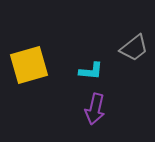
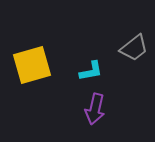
yellow square: moved 3 px right
cyan L-shape: rotated 15 degrees counterclockwise
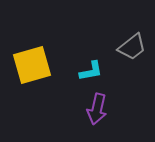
gray trapezoid: moved 2 px left, 1 px up
purple arrow: moved 2 px right
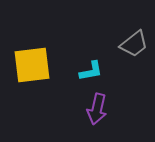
gray trapezoid: moved 2 px right, 3 px up
yellow square: rotated 9 degrees clockwise
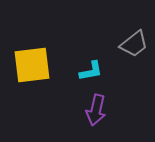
purple arrow: moved 1 px left, 1 px down
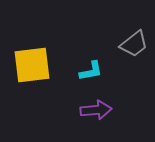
purple arrow: rotated 108 degrees counterclockwise
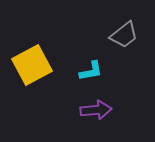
gray trapezoid: moved 10 px left, 9 px up
yellow square: rotated 21 degrees counterclockwise
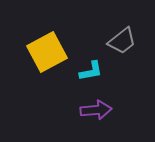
gray trapezoid: moved 2 px left, 6 px down
yellow square: moved 15 px right, 13 px up
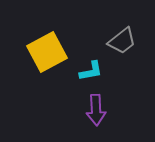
purple arrow: rotated 92 degrees clockwise
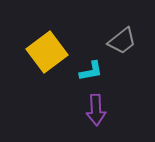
yellow square: rotated 9 degrees counterclockwise
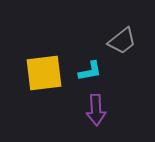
yellow square: moved 3 px left, 21 px down; rotated 30 degrees clockwise
cyan L-shape: moved 1 px left
